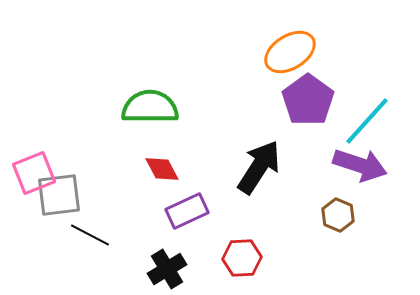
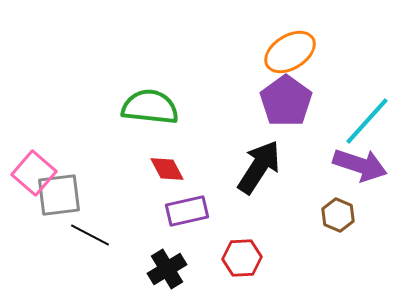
purple pentagon: moved 22 px left, 1 px down
green semicircle: rotated 6 degrees clockwise
red diamond: moved 5 px right
pink square: rotated 27 degrees counterclockwise
purple rectangle: rotated 12 degrees clockwise
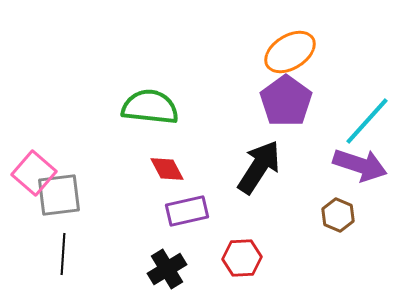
black line: moved 27 px left, 19 px down; rotated 66 degrees clockwise
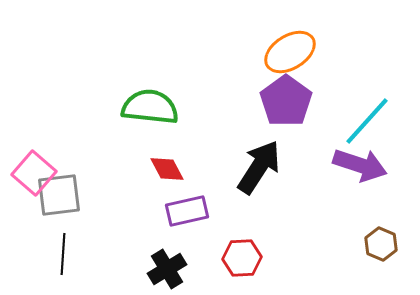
brown hexagon: moved 43 px right, 29 px down
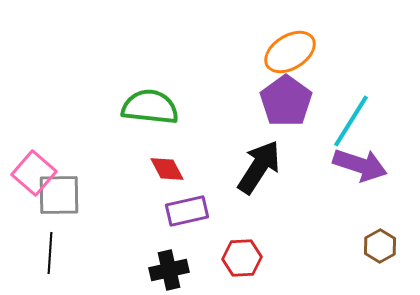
cyan line: moved 16 px left; rotated 10 degrees counterclockwise
gray square: rotated 6 degrees clockwise
brown hexagon: moved 1 px left, 2 px down; rotated 8 degrees clockwise
black line: moved 13 px left, 1 px up
black cross: moved 2 px right, 1 px down; rotated 18 degrees clockwise
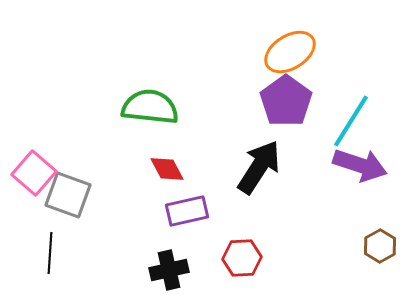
gray square: moved 9 px right; rotated 21 degrees clockwise
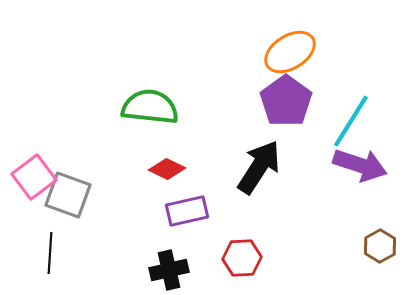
red diamond: rotated 36 degrees counterclockwise
pink square: moved 4 px down; rotated 12 degrees clockwise
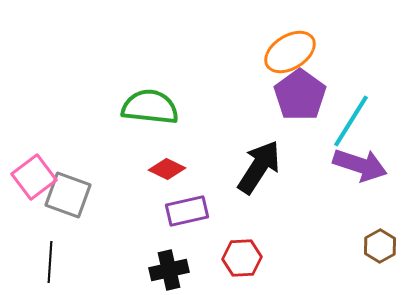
purple pentagon: moved 14 px right, 6 px up
black line: moved 9 px down
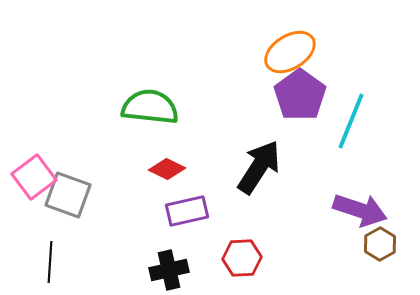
cyan line: rotated 10 degrees counterclockwise
purple arrow: moved 45 px down
brown hexagon: moved 2 px up
